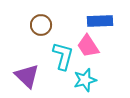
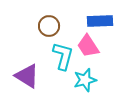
brown circle: moved 8 px right, 1 px down
purple triangle: rotated 12 degrees counterclockwise
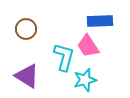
brown circle: moved 23 px left, 3 px down
cyan L-shape: moved 1 px right, 1 px down
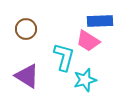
pink trapezoid: moved 5 px up; rotated 25 degrees counterclockwise
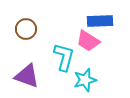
purple triangle: rotated 12 degrees counterclockwise
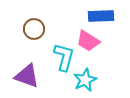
blue rectangle: moved 1 px right, 5 px up
brown circle: moved 8 px right
cyan star: rotated 10 degrees counterclockwise
